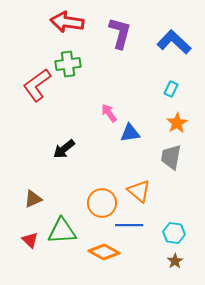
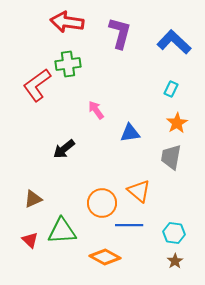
pink arrow: moved 13 px left, 3 px up
orange diamond: moved 1 px right, 5 px down
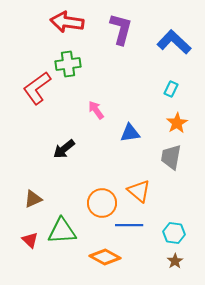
purple L-shape: moved 1 px right, 4 px up
red L-shape: moved 3 px down
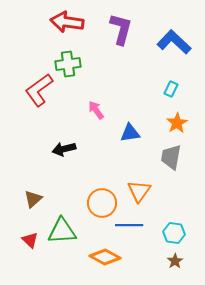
red L-shape: moved 2 px right, 2 px down
black arrow: rotated 25 degrees clockwise
orange triangle: rotated 25 degrees clockwise
brown triangle: rotated 18 degrees counterclockwise
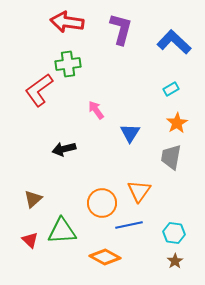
cyan rectangle: rotated 35 degrees clockwise
blue triangle: rotated 50 degrees counterclockwise
blue line: rotated 12 degrees counterclockwise
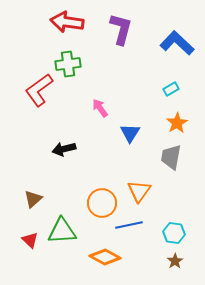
blue L-shape: moved 3 px right, 1 px down
pink arrow: moved 4 px right, 2 px up
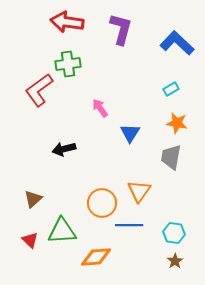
orange star: rotated 30 degrees counterclockwise
blue line: rotated 12 degrees clockwise
orange diamond: moved 9 px left; rotated 32 degrees counterclockwise
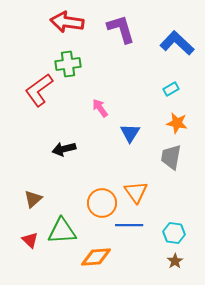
purple L-shape: rotated 32 degrees counterclockwise
orange triangle: moved 3 px left, 1 px down; rotated 10 degrees counterclockwise
